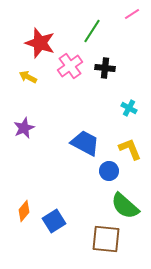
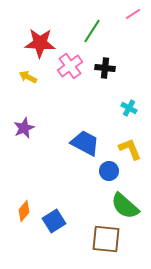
pink line: moved 1 px right
red star: rotated 16 degrees counterclockwise
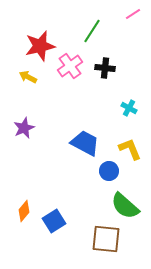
red star: moved 3 px down; rotated 16 degrees counterclockwise
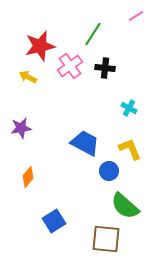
pink line: moved 3 px right, 2 px down
green line: moved 1 px right, 3 px down
purple star: moved 3 px left; rotated 15 degrees clockwise
orange diamond: moved 4 px right, 34 px up
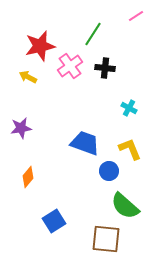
blue trapezoid: rotated 8 degrees counterclockwise
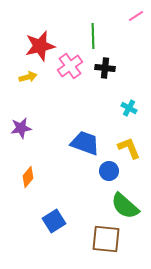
green line: moved 2 px down; rotated 35 degrees counterclockwise
yellow arrow: rotated 138 degrees clockwise
yellow L-shape: moved 1 px left, 1 px up
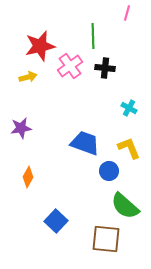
pink line: moved 9 px left, 3 px up; rotated 42 degrees counterclockwise
orange diamond: rotated 10 degrees counterclockwise
blue square: moved 2 px right; rotated 15 degrees counterclockwise
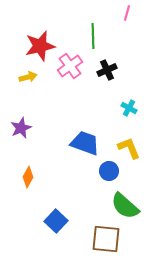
black cross: moved 2 px right, 2 px down; rotated 30 degrees counterclockwise
purple star: rotated 15 degrees counterclockwise
